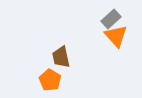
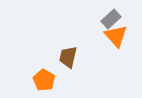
brown trapezoid: moved 7 px right; rotated 25 degrees clockwise
orange pentagon: moved 6 px left
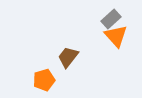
brown trapezoid: rotated 25 degrees clockwise
orange pentagon: rotated 25 degrees clockwise
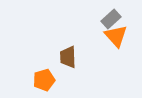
brown trapezoid: rotated 40 degrees counterclockwise
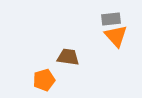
gray rectangle: rotated 36 degrees clockwise
brown trapezoid: rotated 100 degrees clockwise
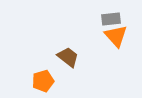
brown trapezoid: rotated 30 degrees clockwise
orange pentagon: moved 1 px left, 1 px down
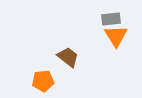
orange triangle: rotated 10 degrees clockwise
orange pentagon: rotated 10 degrees clockwise
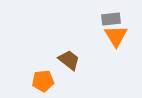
brown trapezoid: moved 1 px right, 3 px down
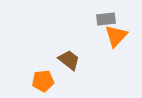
gray rectangle: moved 5 px left
orange triangle: rotated 15 degrees clockwise
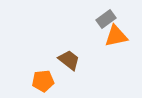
gray rectangle: rotated 30 degrees counterclockwise
orange triangle: rotated 35 degrees clockwise
